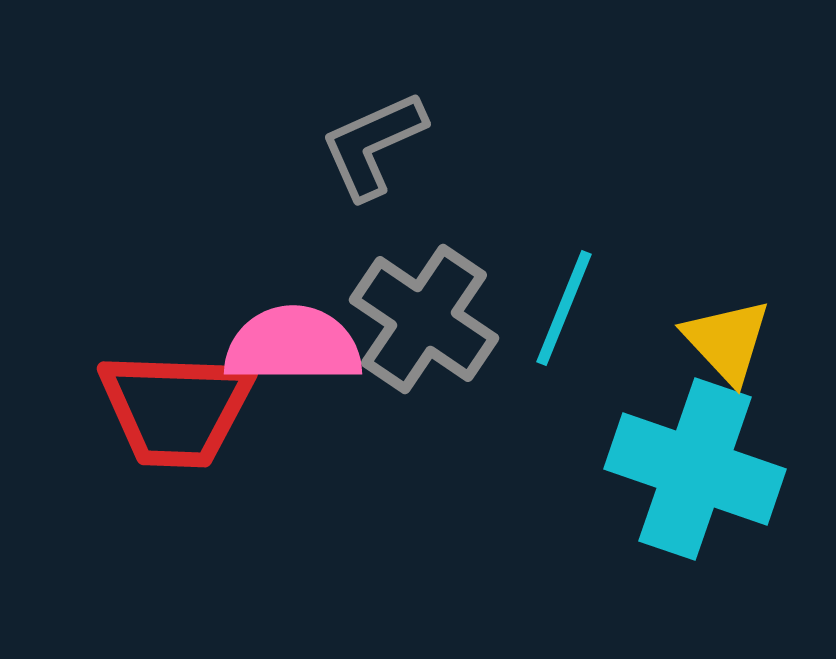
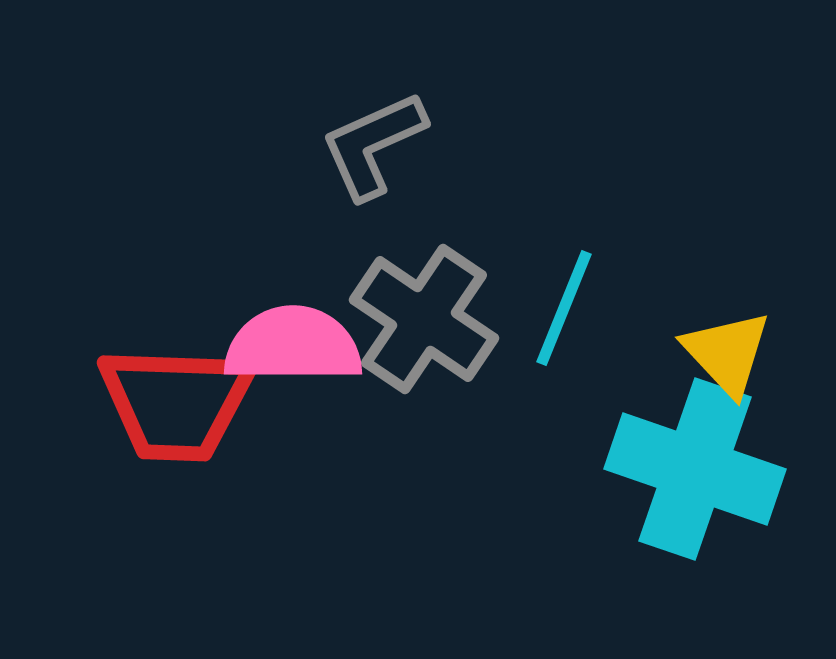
yellow triangle: moved 12 px down
red trapezoid: moved 6 px up
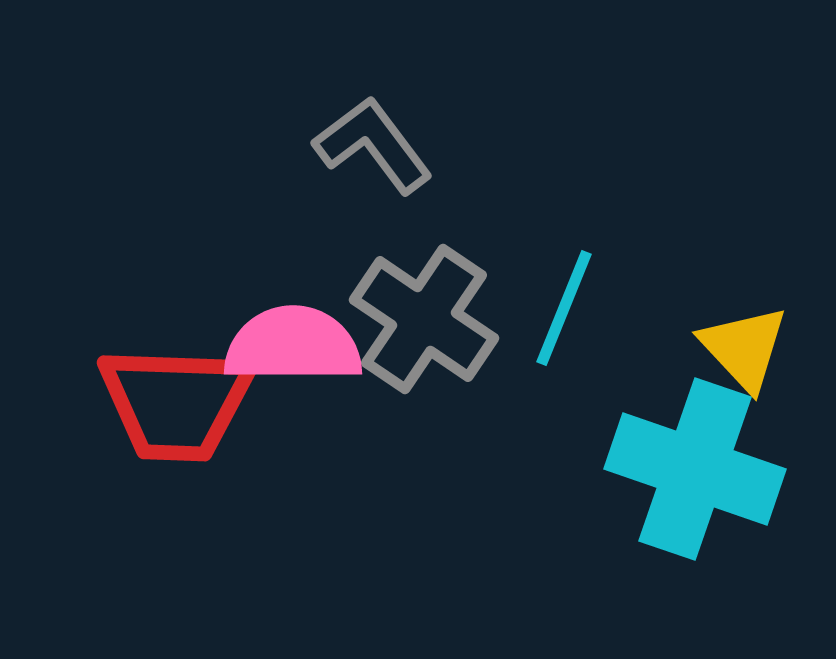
gray L-shape: rotated 77 degrees clockwise
yellow triangle: moved 17 px right, 5 px up
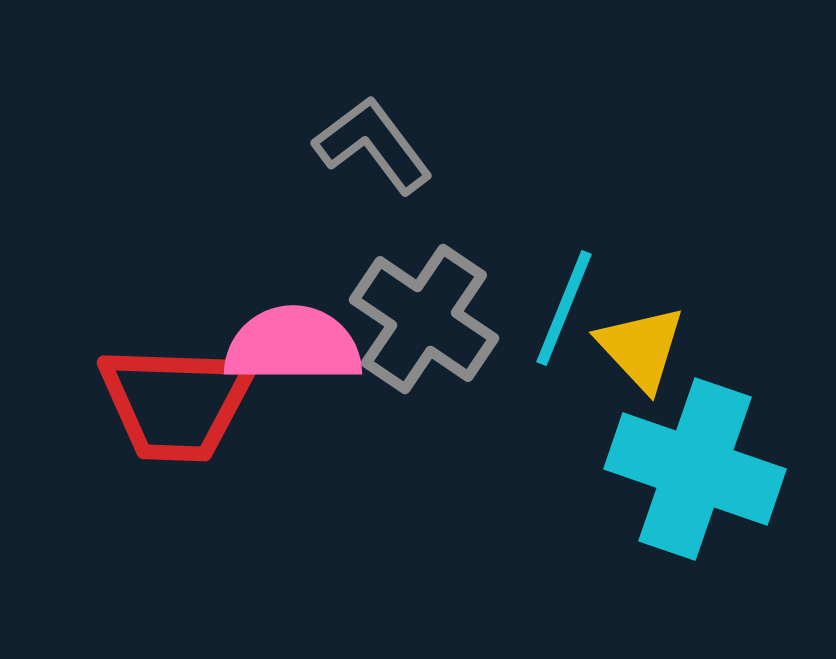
yellow triangle: moved 103 px left
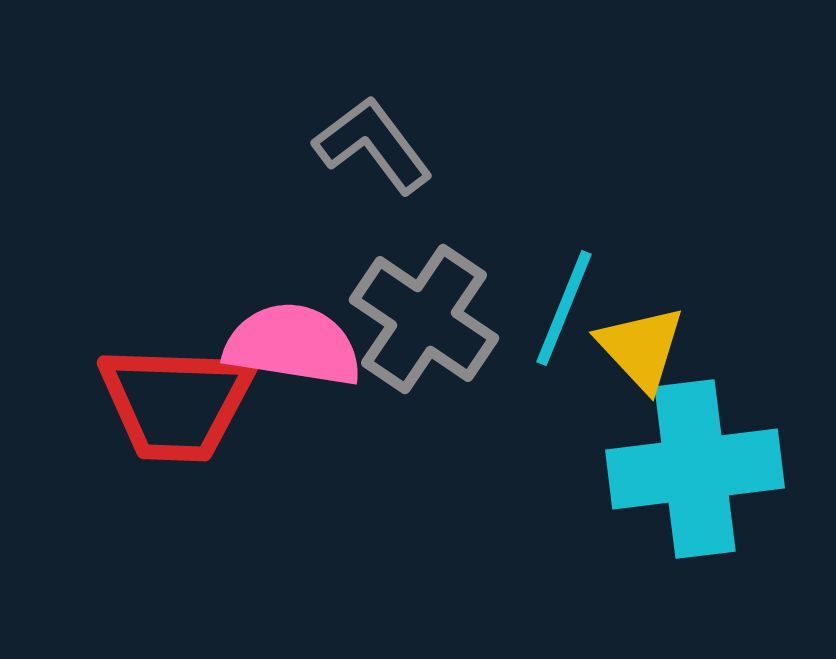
pink semicircle: rotated 9 degrees clockwise
cyan cross: rotated 26 degrees counterclockwise
